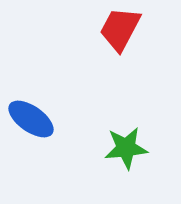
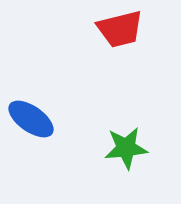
red trapezoid: rotated 132 degrees counterclockwise
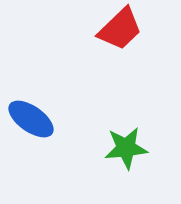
red trapezoid: rotated 30 degrees counterclockwise
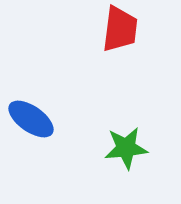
red trapezoid: rotated 39 degrees counterclockwise
